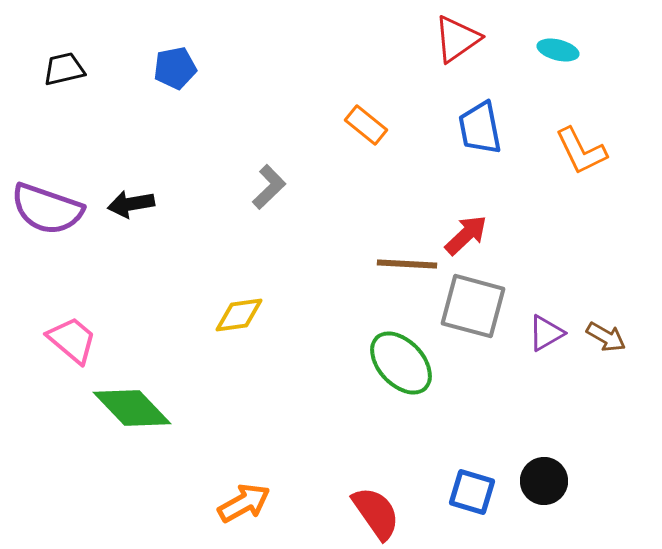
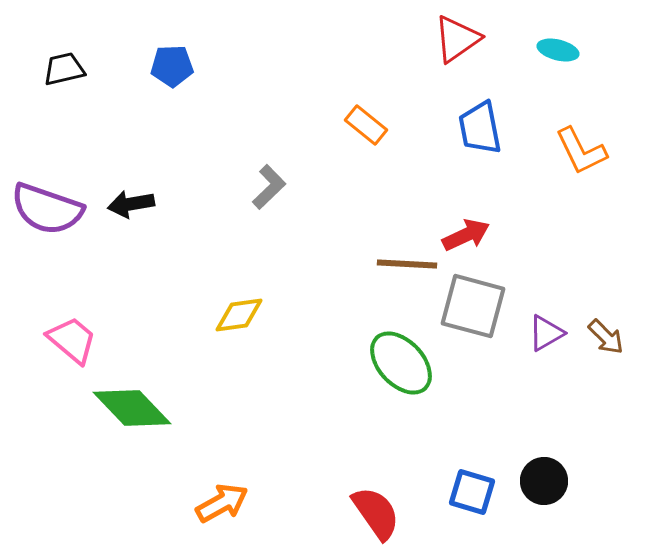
blue pentagon: moved 3 px left, 2 px up; rotated 9 degrees clockwise
red arrow: rotated 18 degrees clockwise
brown arrow: rotated 15 degrees clockwise
orange arrow: moved 22 px left
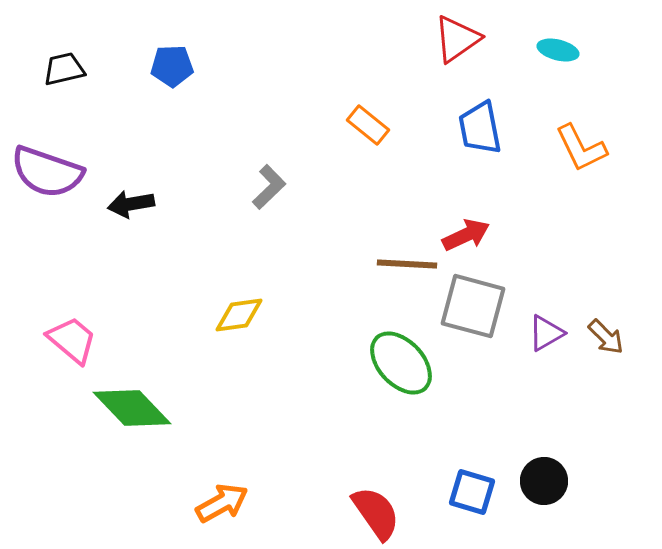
orange rectangle: moved 2 px right
orange L-shape: moved 3 px up
purple semicircle: moved 37 px up
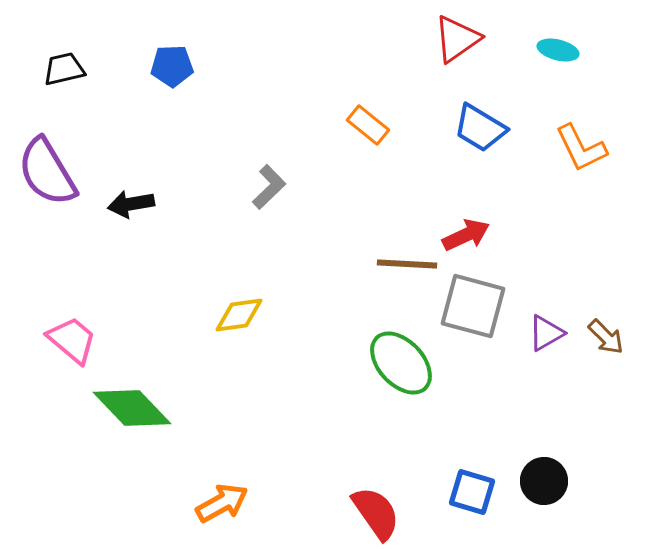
blue trapezoid: rotated 48 degrees counterclockwise
purple semicircle: rotated 40 degrees clockwise
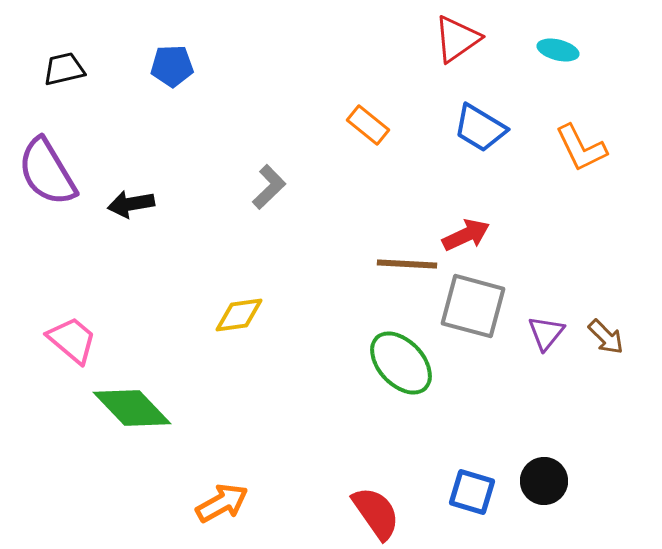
purple triangle: rotated 21 degrees counterclockwise
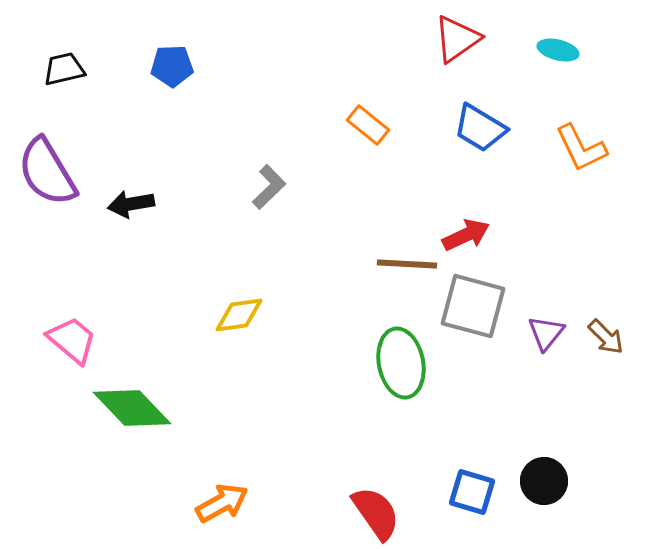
green ellipse: rotated 32 degrees clockwise
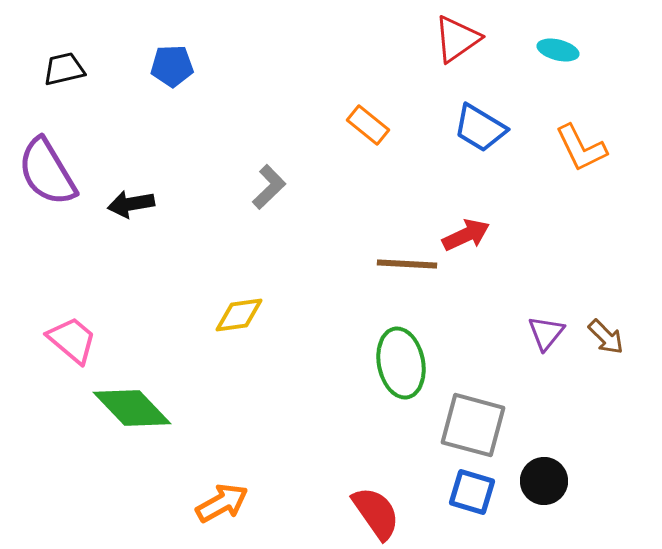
gray square: moved 119 px down
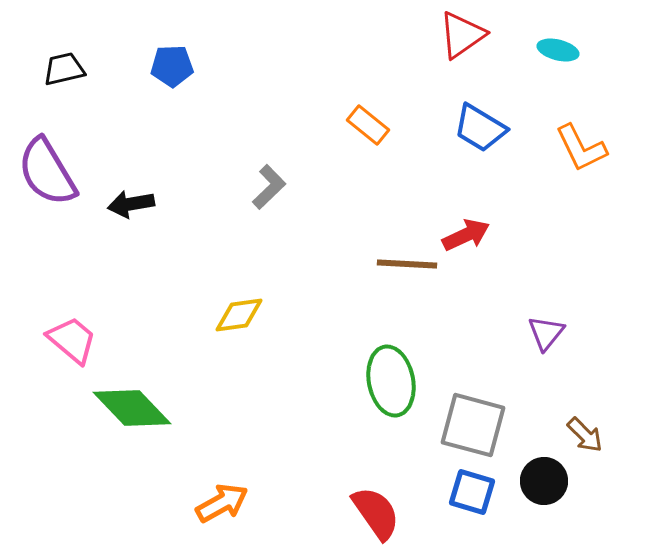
red triangle: moved 5 px right, 4 px up
brown arrow: moved 21 px left, 98 px down
green ellipse: moved 10 px left, 18 px down
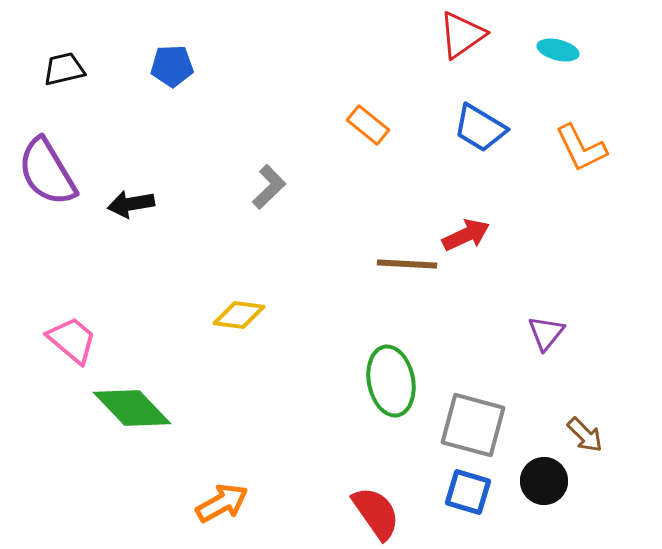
yellow diamond: rotated 15 degrees clockwise
blue square: moved 4 px left
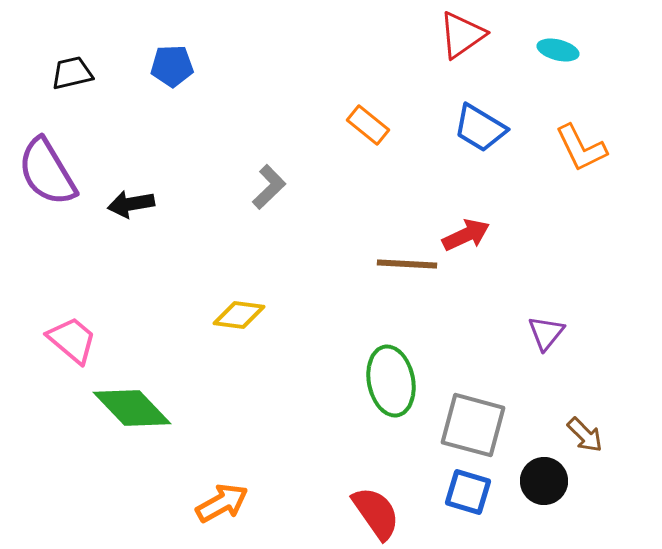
black trapezoid: moved 8 px right, 4 px down
